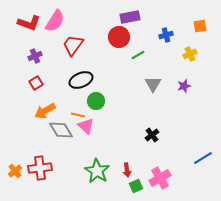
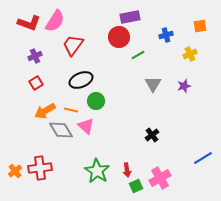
orange line: moved 7 px left, 5 px up
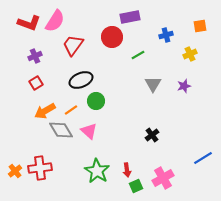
red circle: moved 7 px left
orange line: rotated 48 degrees counterclockwise
pink triangle: moved 3 px right, 5 px down
pink cross: moved 3 px right
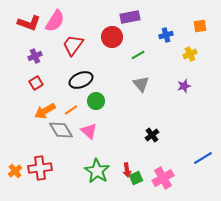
gray triangle: moved 12 px left; rotated 12 degrees counterclockwise
green square: moved 8 px up
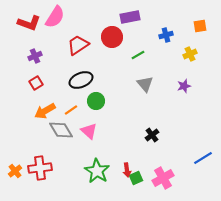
pink semicircle: moved 4 px up
red trapezoid: moved 5 px right; rotated 20 degrees clockwise
gray triangle: moved 4 px right
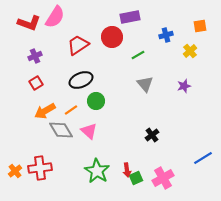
yellow cross: moved 3 px up; rotated 16 degrees counterclockwise
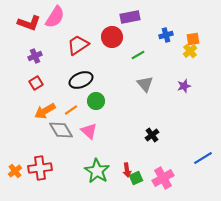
orange square: moved 7 px left, 13 px down
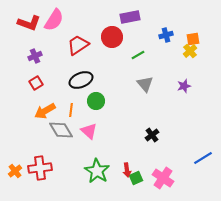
pink semicircle: moved 1 px left, 3 px down
orange line: rotated 48 degrees counterclockwise
pink cross: rotated 25 degrees counterclockwise
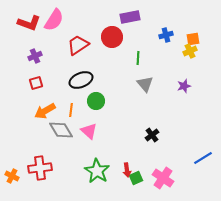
yellow cross: rotated 16 degrees clockwise
green line: moved 3 px down; rotated 56 degrees counterclockwise
red square: rotated 16 degrees clockwise
orange cross: moved 3 px left, 5 px down; rotated 24 degrees counterclockwise
